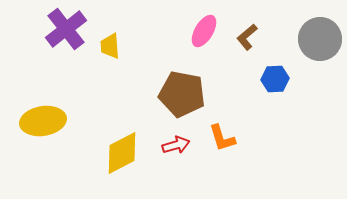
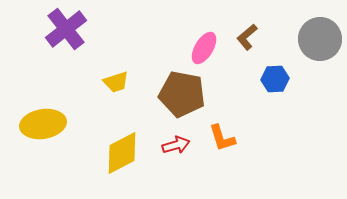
pink ellipse: moved 17 px down
yellow trapezoid: moved 6 px right, 36 px down; rotated 104 degrees counterclockwise
yellow ellipse: moved 3 px down
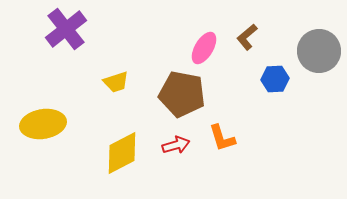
gray circle: moved 1 px left, 12 px down
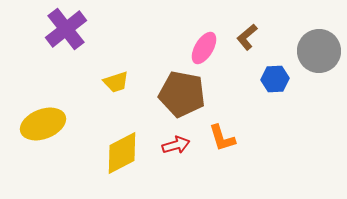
yellow ellipse: rotated 12 degrees counterclockwise
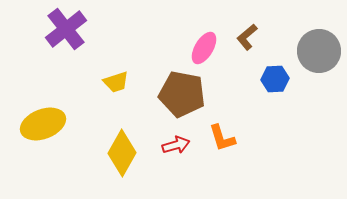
yellow diamond: rotated 33 degrees counterclockwise
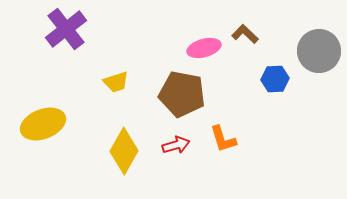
brown L-shape: moved 2 px left, 3 px up; rotated 84 degrees clockwise
pink ellipse: rotated 44 degrees clockwise
orange L-shape: moved 1 px right, 1 px down
yellow diamond: moved 2 px right, 2 px up
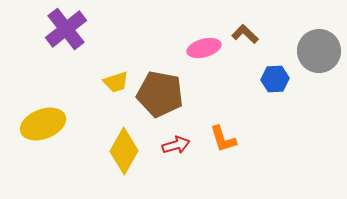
brown pentagon: moved 22 px left
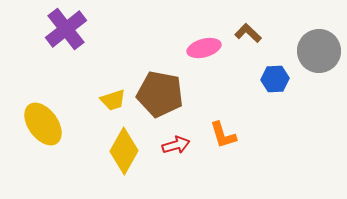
brown L-shape: moved 3 px right, 1 px up
yellow trapezoid: moved 3 px left, 18 px down
yellow ellipse: rotated 75 degrees clockwise
orange L-shape: moved 4 px up
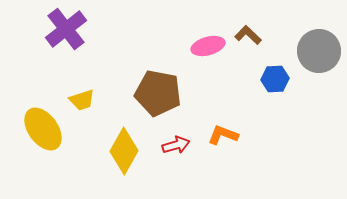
brown L-shape: moved 2 px down
pink ellipse: moved 4 px right, 2 px up
brown pentagon: moved 2 px left, 1 px up
yellow trapezoid: moved 31 px left
yellow ellipse: moved 5 px down
orange L-shape: rotated 128 degrees clockwise
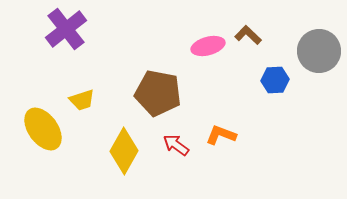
blue hexagon: moved 1 px down
orange L-shape: moved 2 px left
red arrow: rotated 128 degrees counterclockwise
